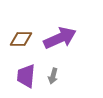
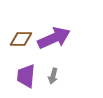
purple arrow: moved 6 px left
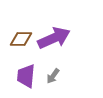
gray arrow: rotated 21 degrees clockwise
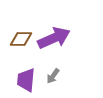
purple trapezoid: moved 4 px down
